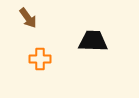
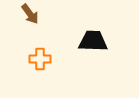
brown arrow: moved 2 px right, 4 px up
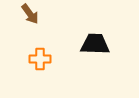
black trapezoid: moved 2 px right, 3 px down
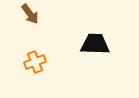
orange cross: moved 5 px left, 3 px down; rotated 20 degrees counterclockwise
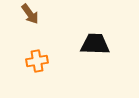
orange cross: moved 2 px right, 1 px up; rotated 10 degrees clockwise
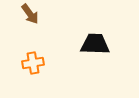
orange cross: moved 4 px left, 2 px down
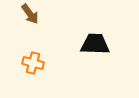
orange cross: rotated 25 degrees clockwise
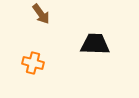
brown arrow: moved 11 px right
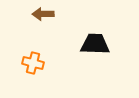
brown arrow: moved 2 px right; rotated 125 degrees clockwise
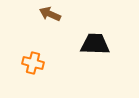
brown arrow: moved 7 px right; rotated 25 degrees clockwise
